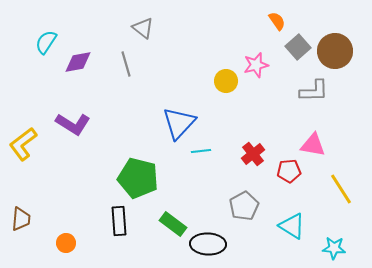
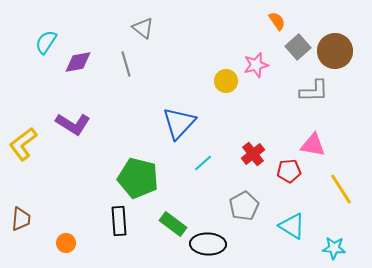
cyan line: moved 2 px right, 12 px down; rotated 36 degrees counterclockwise
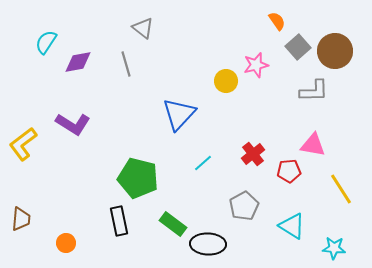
blue triangle: moved 9 px up
black rectangle: rotated 8 degrees counterclockwise
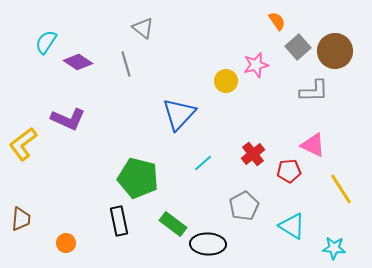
purple diamond: rotated 44 degrees clockwise
purple L-shape: moved 5 px left, 5 px up; rotated 8 degrees counterclockwise
pink triangle: rotated 16 degrees clockwise
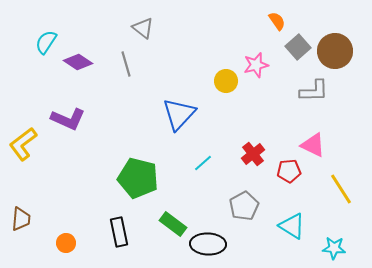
black rectangle: moved 11 px down
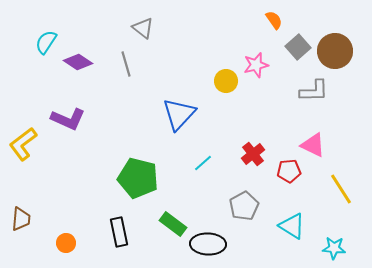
orange semicircle: moved 3 px left, 1 px up
